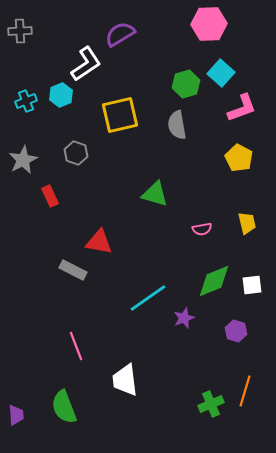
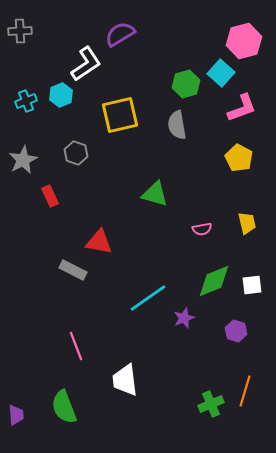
pink hexagon: moved 35 px right, 17 px down; rotated 12 degrees counterclockwise
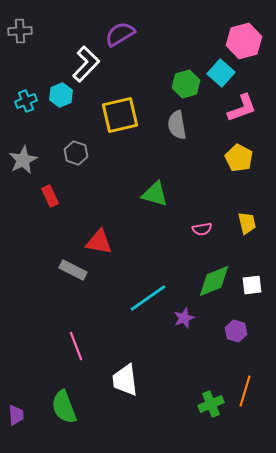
white L-shape: rotated 12 degrees counterclockwise
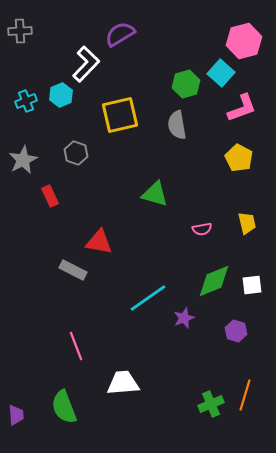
white trapezoid: moved 2 px left, 3 px down; rotated 92 degrees clockwise
orange line: moved 4 px down
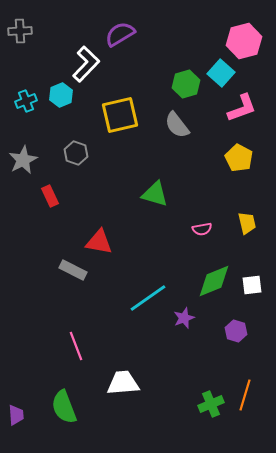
gray semicircle: rotated 28 degrees counterclockwise
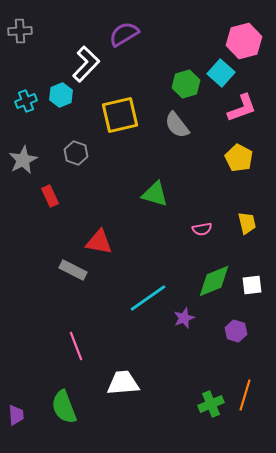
purple semicircle: moved 4 px right
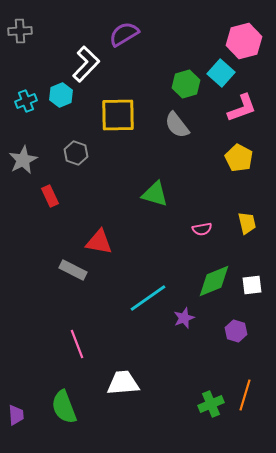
yellow square: moved 2 px left; rotated 12 degrees clockwise
pink line: moved 1 px right, 2 px up
